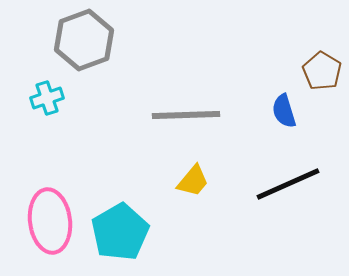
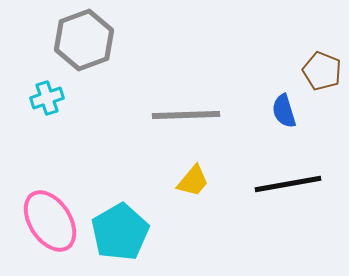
brown pentagon: rotated 9 degrees counterclockwise
black line: rotated 14 degrees clockwise
pink ellipse: rotated 26 degrees counterclockwise
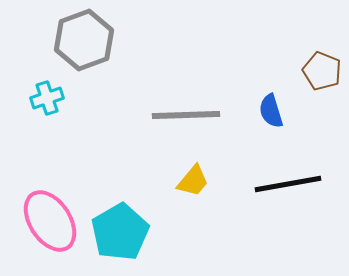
blue semicircle: moved 13 px left
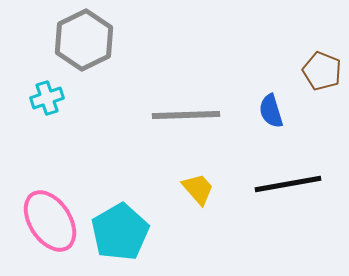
gray hexagon: rotated 6 degrees counterclockwise
yellow trapezoid: moved 5 px right, 8 px down; rotated 81 degrees counterclockwise
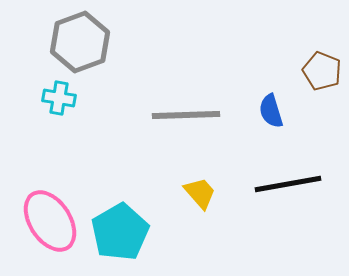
gray hexagon: moved 4 px left, 2 px down; rotated 6 degrees clockwise
cyan cross: moved 12 px right; rotated 28 degrees clockwise
yellow trapezoid: moved 2 px right, 4 px down
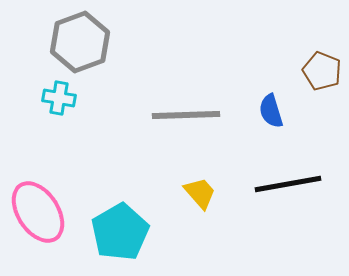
pink ellipse: moved 12 px left, 9 px up
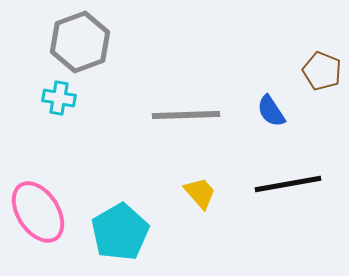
blue semicircle: rotated 16 degrees counterclockwise
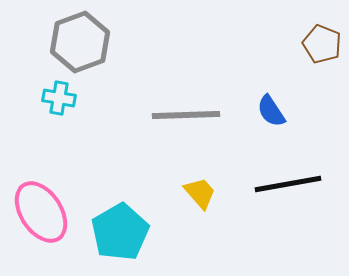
brown pentagon: moved 27 px up
pink ellipse: moved 3 px right
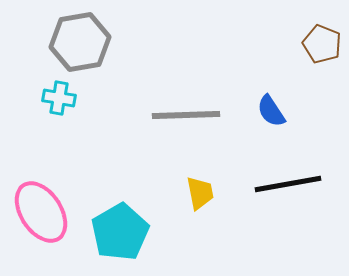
gray hexagon: rotated 10 degrees clockwise
yellow trapezoid: rotated 30 degrees clockwise
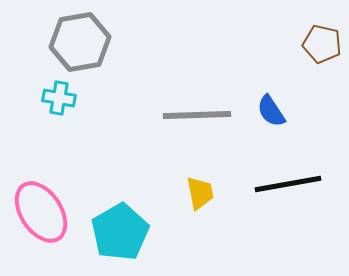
brown pentagon: rotated 9 degrees counterclockwise
gray line: moved 11 px right
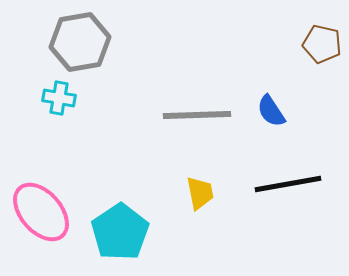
pink ellipse: rotated 8 degrees counterclockwise
cyan pentagon: rotated 4 degrees counterclockwise
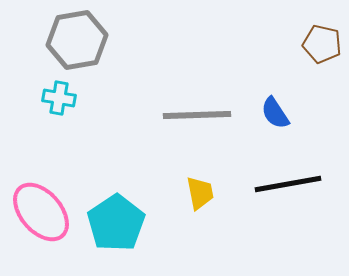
gray hexagon: moved 3 px left, 2 px up
blue semicircle: moved 4 px right, 2 px down
cyan pentagon: moved 4 px left, 9 px up
